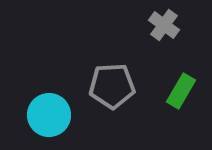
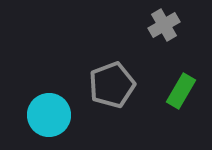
gray cross: rotated 24 degrees clockwise
gray pentagon: moved 1 px up; rotated 18 degrees counterclockwise
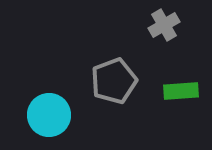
gray pentagon: moved 2 px right, 4 px up
green rectangle: rotated 56 degrees clockwise
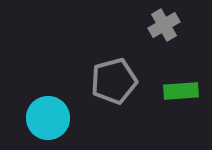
gray pentagon: rotated 6 degrees clockwise
cyan circle: moved 1 px left, 3 px down
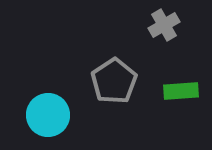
gray pentagon: rotated 18 degrees counterclockwise
cyan circle: moved 3 px up
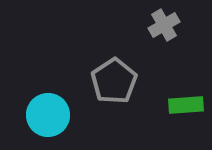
green rectangle: moved 5 px right, 14 px down
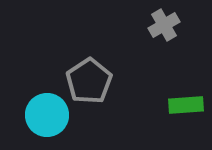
gray pentagon: moved 25 px left
cyan circle: moved 1 px left
